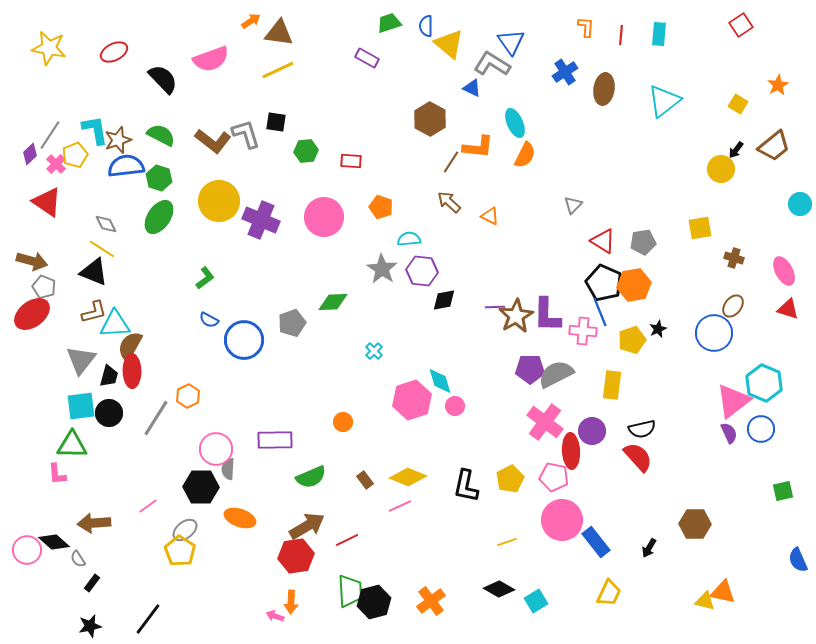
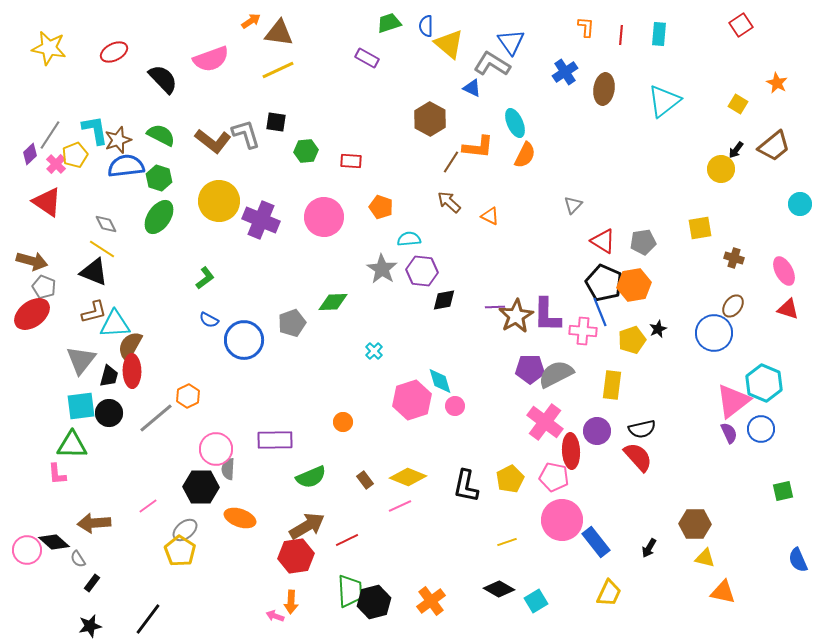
orange star at (778, 85): moved 1 px left, 2 px up; rotated 15 degrees counterclockwise
gray line at (156, 418): rotated 18 degrees clockwise
purple circle at (592, 431): moved 5 px right
yellow triangle at (705, 601): moved 43 px up
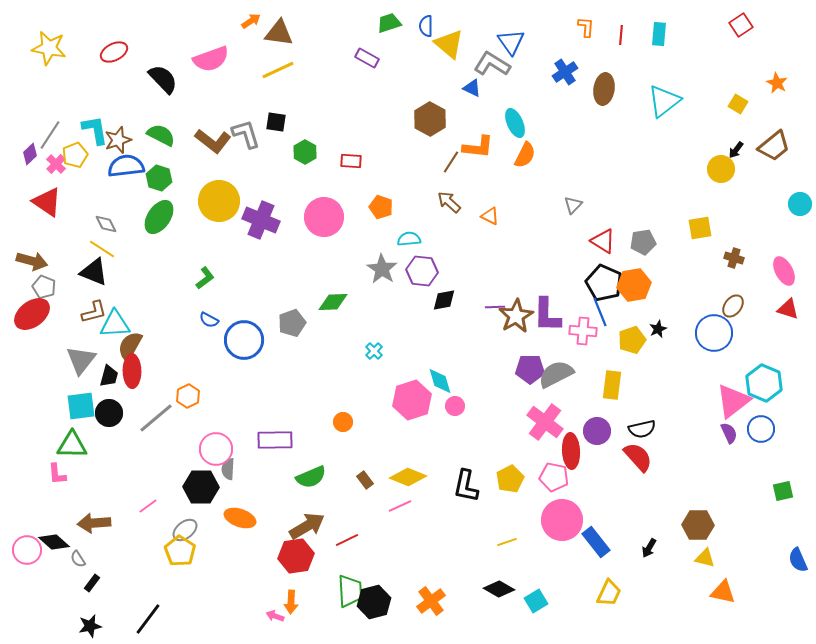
green hexagon at (306, 151): moved 1 px left, 1 px down; rotated 25 degrees counterclockwise
brown hexagon at (695, 524): moved 3 px right, 1 px down
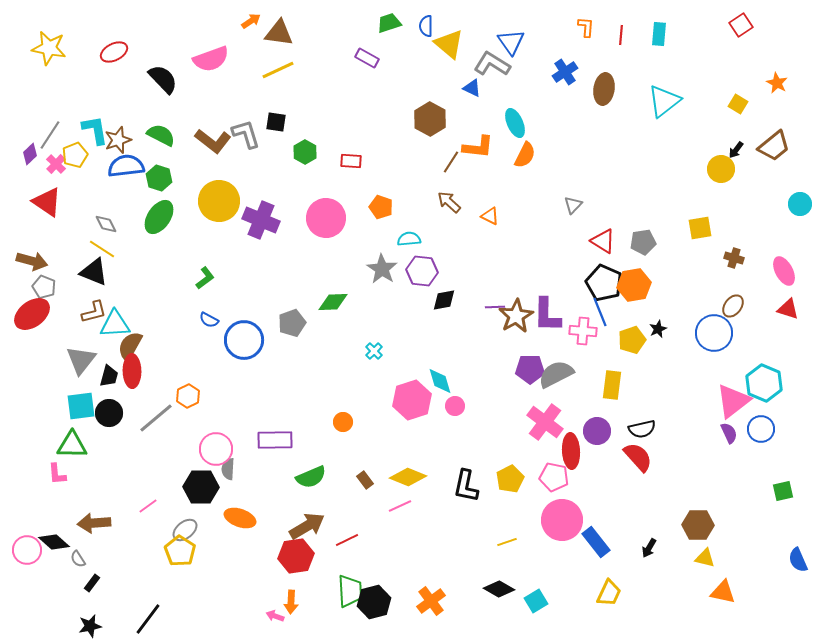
pink circle at (324, 217): moved 2 px right, 1 px down
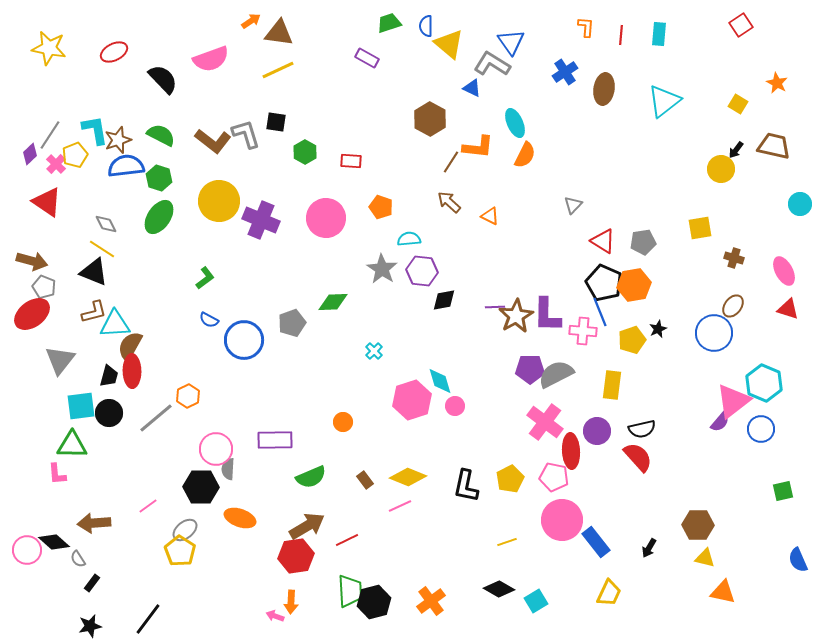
brown trapezoid at (774, 146): rotated 128 degrees counterclockwise
gray triangle at (81, 360): moved 21 px left
purple semicircle at (729, 433): moved 9 px left, 11 px up; rotated 65 degrees clockwise
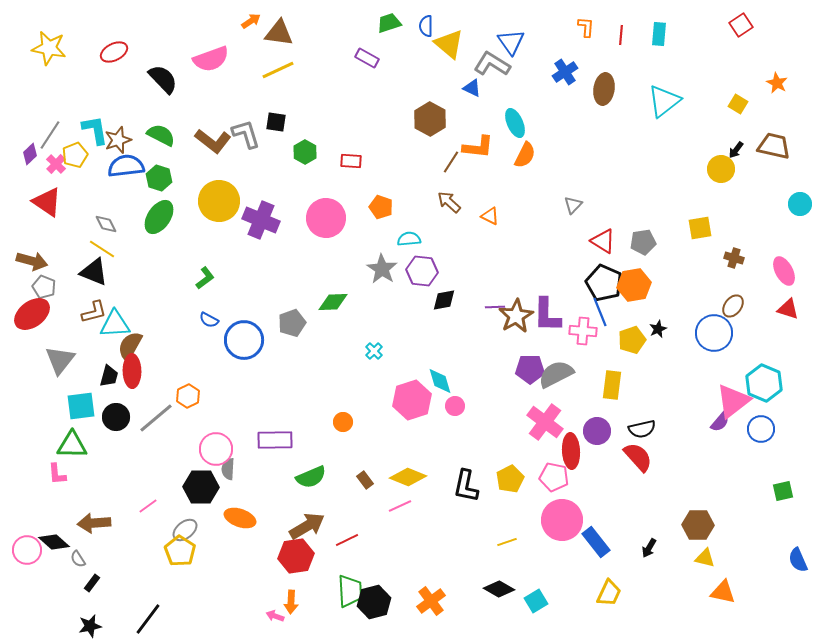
black circle at (109, 413): moved 7 px right, 4 px down
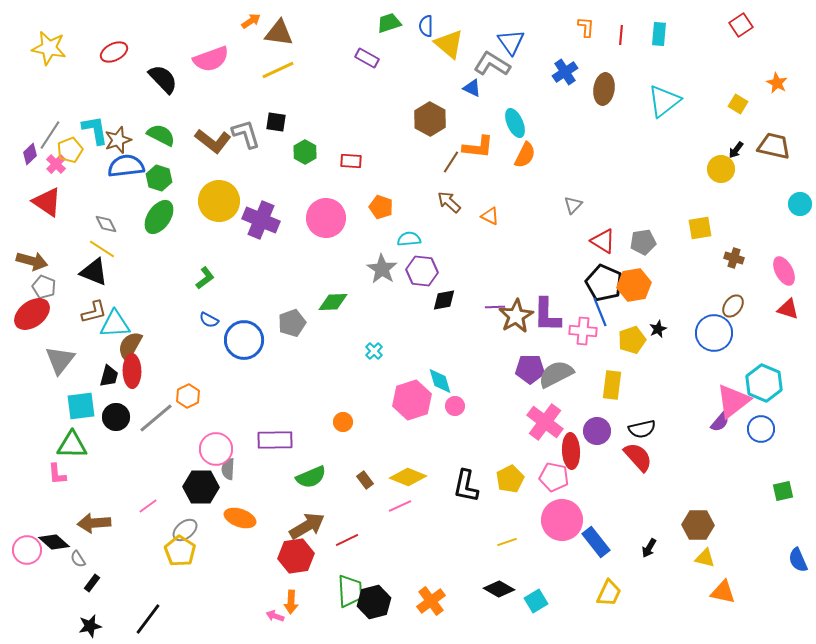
yellow pentagon at (75, 155): moved 5 px left, 5 px up
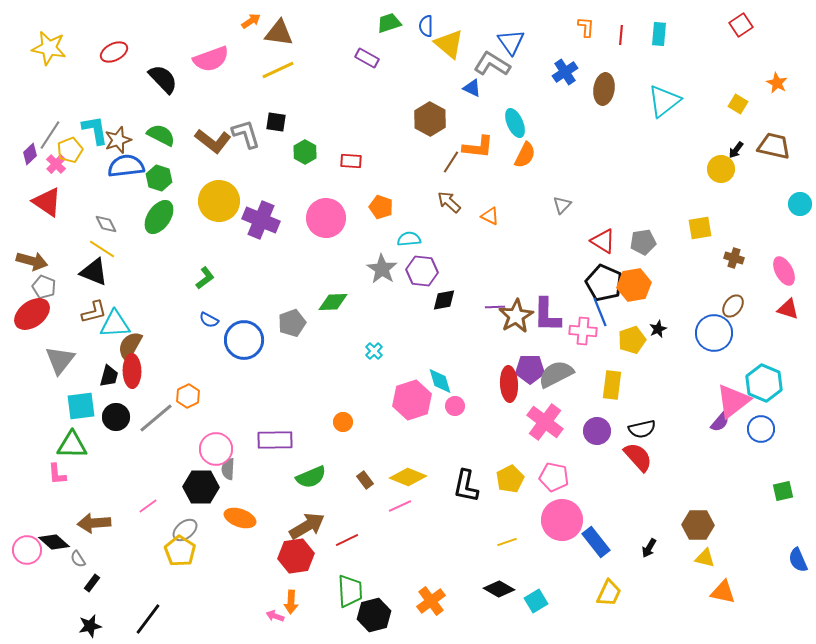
gray triangle at (573, 205): moved 11 px left
red ellipse at (571, 451): moved 62 px left, 67 px up
black hexagon at (374, 602): moved 13 px down
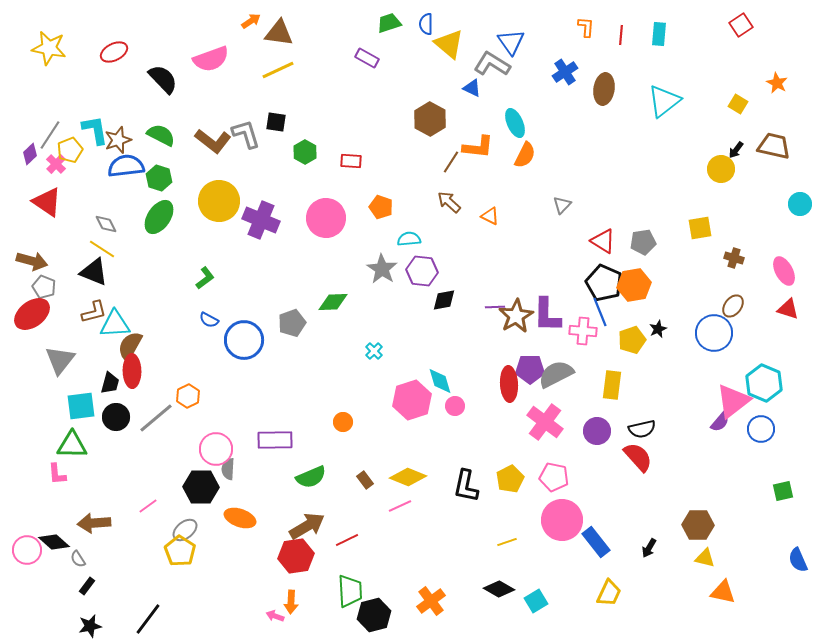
blue semicircle at (426, 26): moved 2 px up
black trapezoid at (109, 376): moved 1 px right, 7 px down
black rectangle at (92, 583): moved 5 px left, 3 px down
